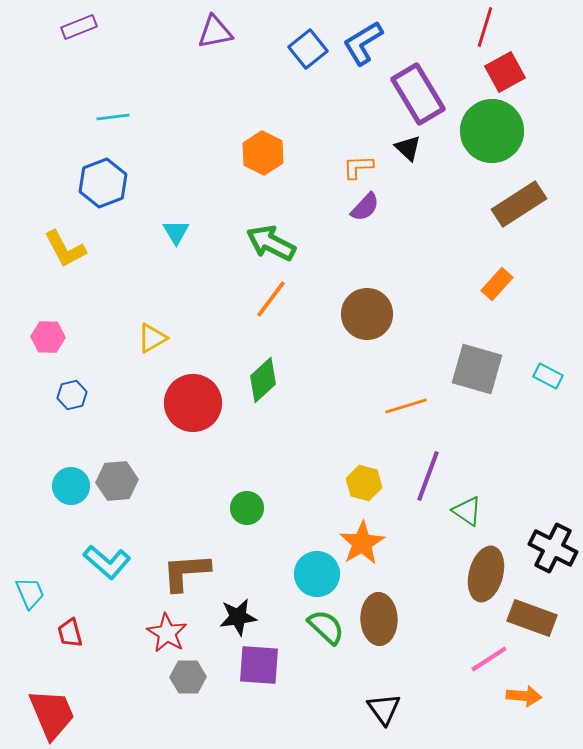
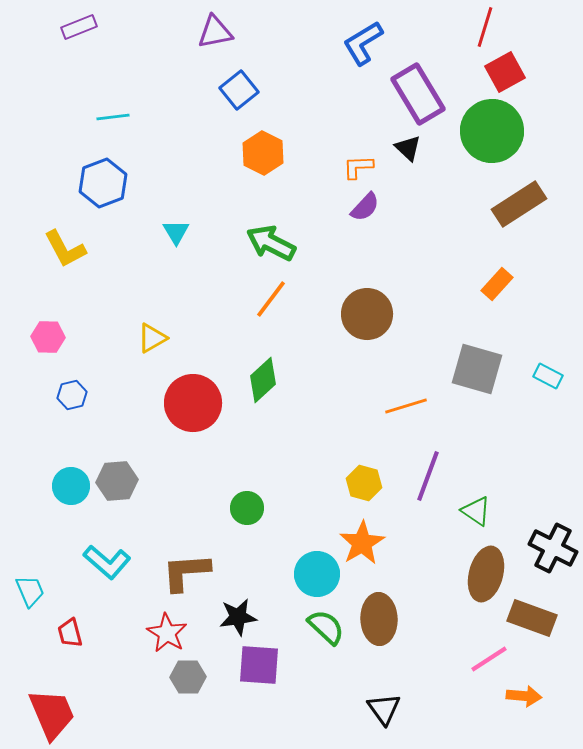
blue square at (308, 49): moved 69 px left, 41 px down
green triangle at (467, 511): moved 9 px right
cyan trapezoid at (30, 593): moved 2 px up
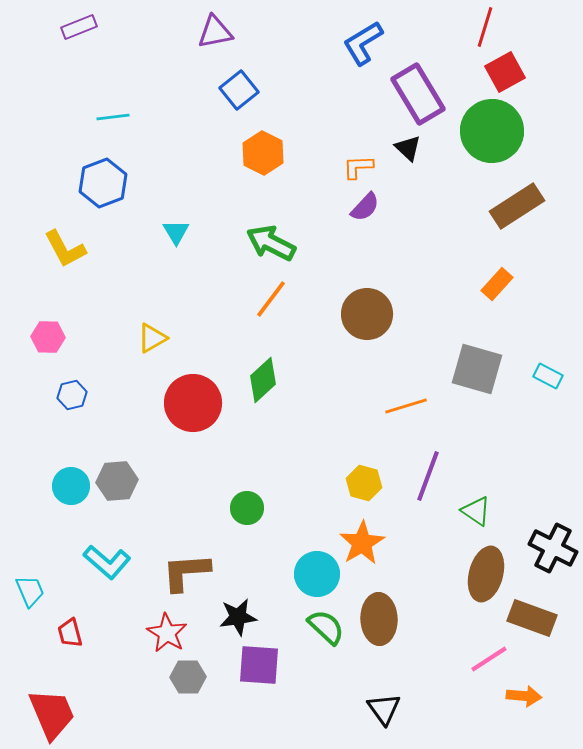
brown rectangle at (519, 204): moved 2 px left, 2 px down
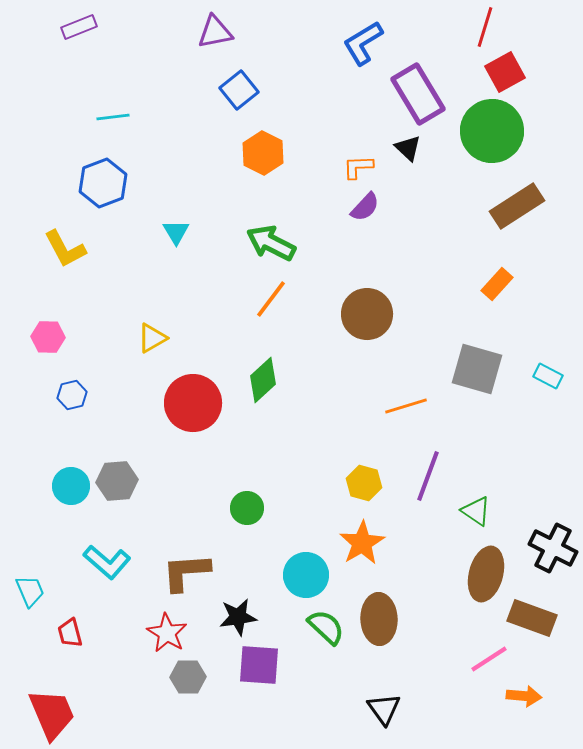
cyan circle at (317, 574): moved 11 px left, 1 px down
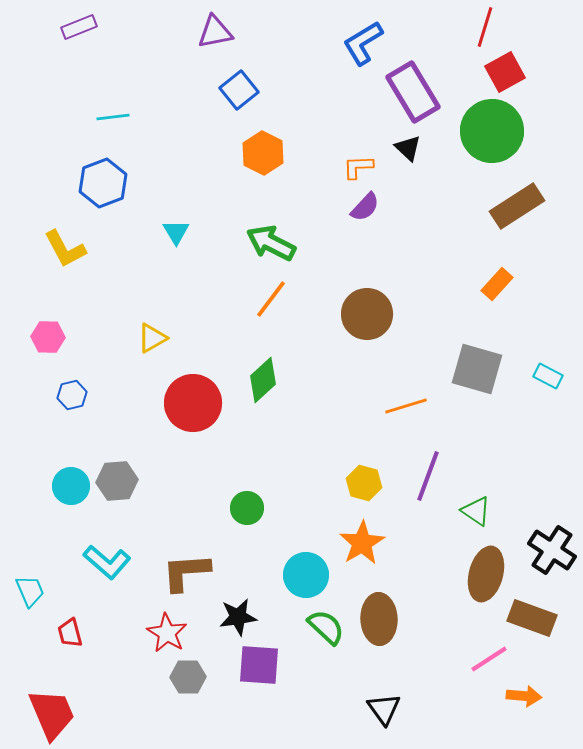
purple rectangle at (418, 94): moved 5 px left, 2 px up
black cross at (553, 548): moved 1 px left, 2 px down; rotated 6 degrees clockwise
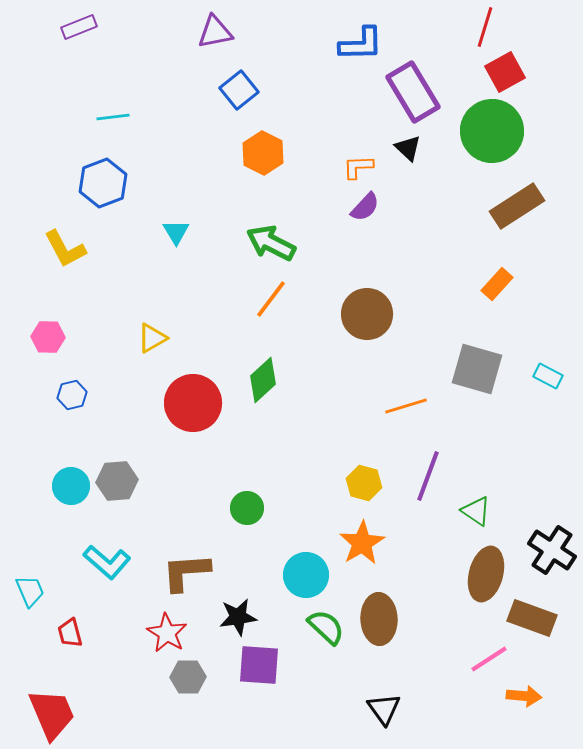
blue L-shape at (363, 43): moved 2 px left, 1 px down; rotated 150 degrees counterclockwise
